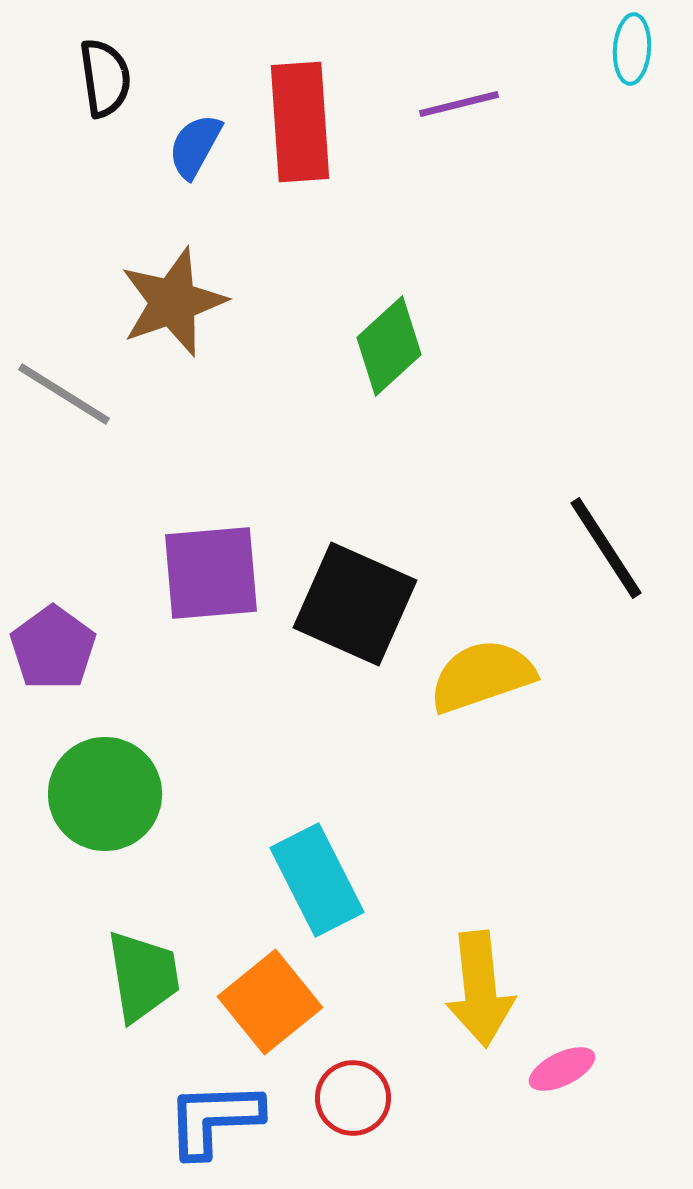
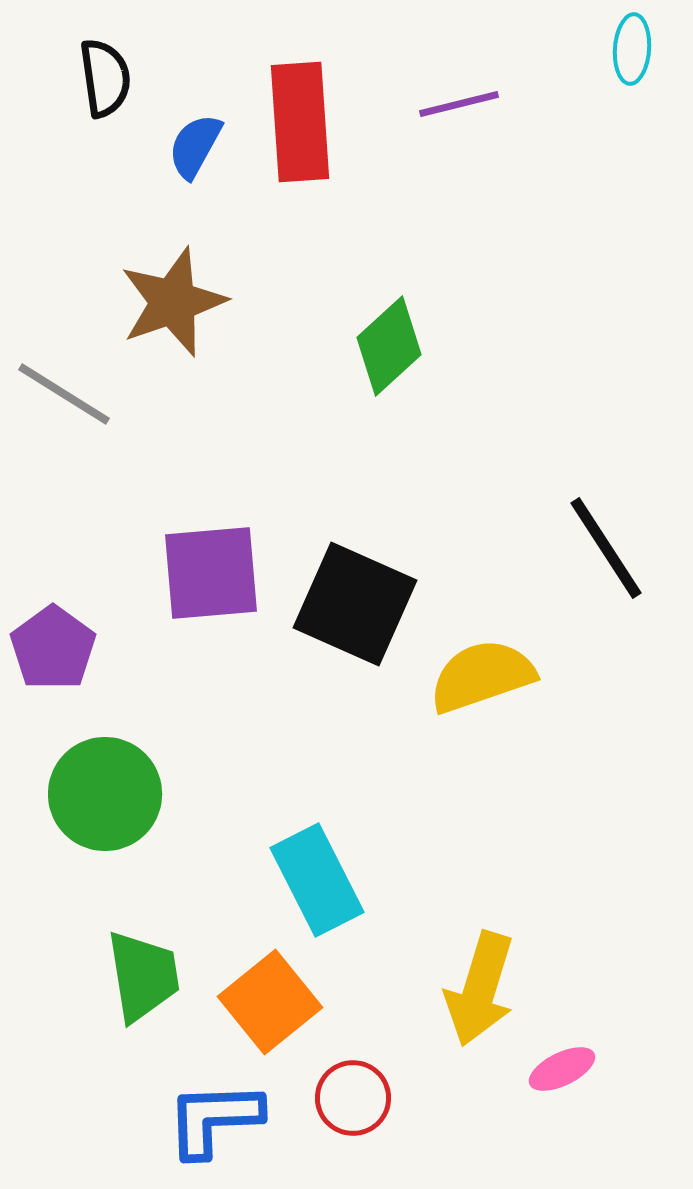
yellow arrow: rotated 23 degrees clockwise
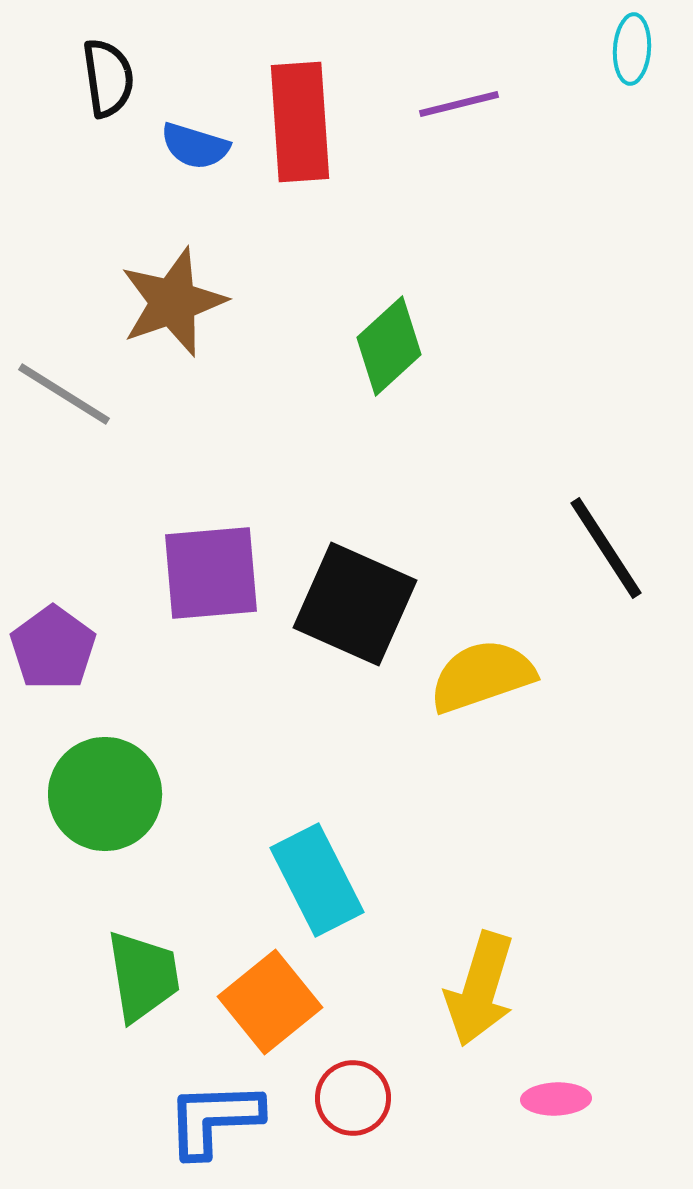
black semicircle: moved 3 px right
blue semicircle: rotated 102 degrees counterclockwise
pink ellipse: moved 6 px left, 30 px down; rotated 24 degrees clockwise
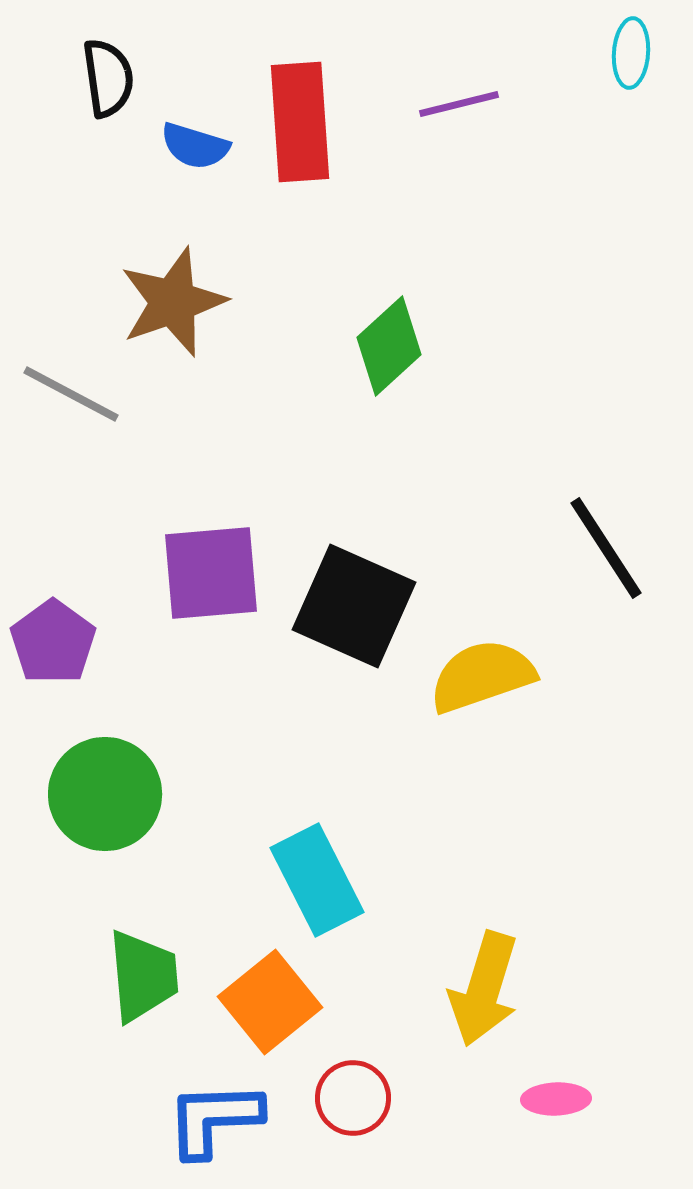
cyan ellipse: moved 1 px left, 4 px down
gray line: moved 7 px right; rotated 4 degrees counterclockwise
black square: moved 1 px left, 2 px down
purple pentagon: moved 6 px up
green trapezoid: rotated 4 degrees clockwise
yellow arrow: moved 4 px right
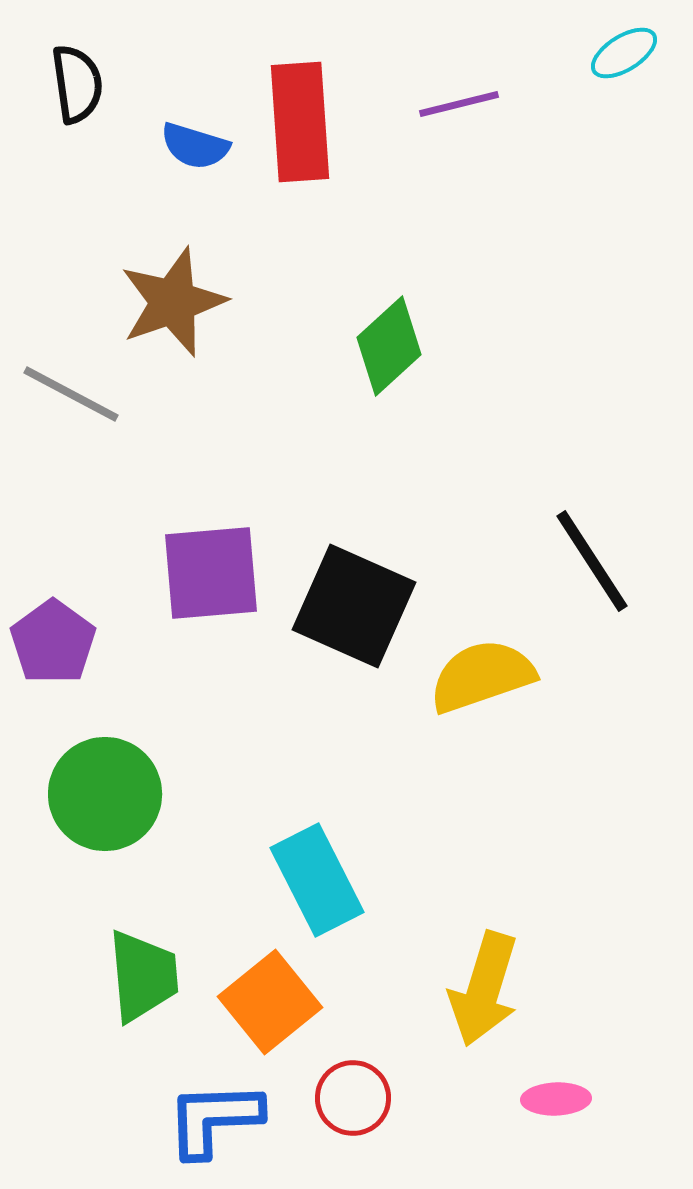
cyan ellipse: moved 7 px left; rotated 54 degrees clockwise
black semicircle: moved 31 px left, 6 px down
black line: moved 14 px left, 13 px down
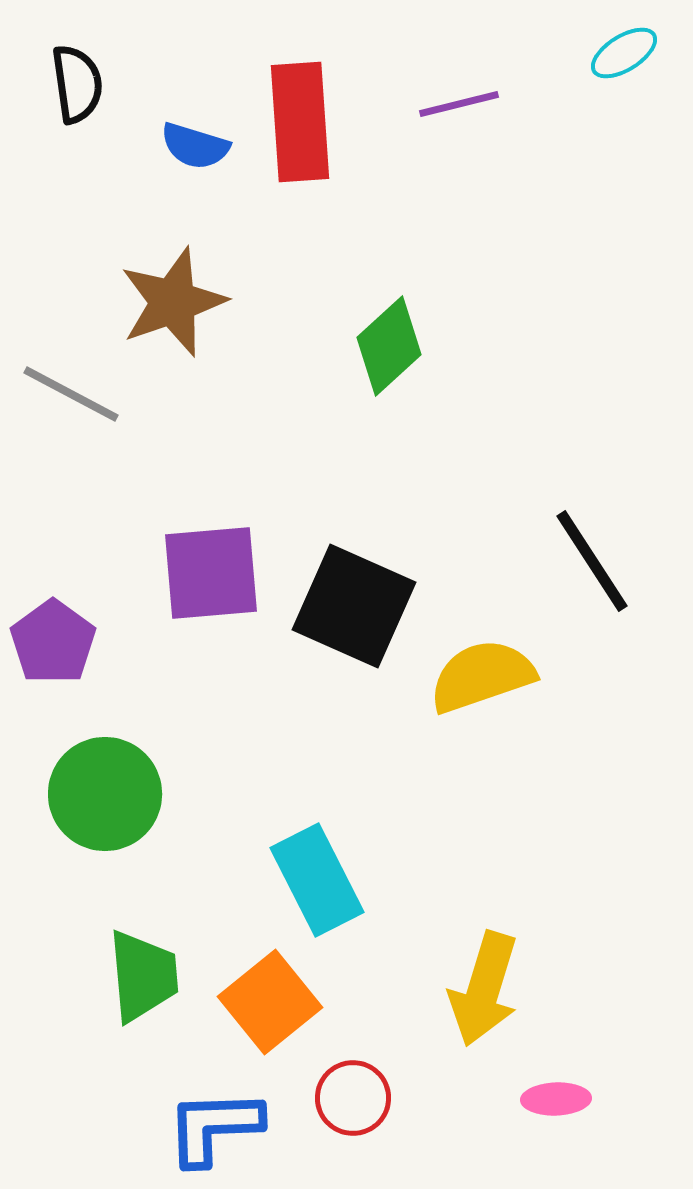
blue L-shape: moved 8 px down
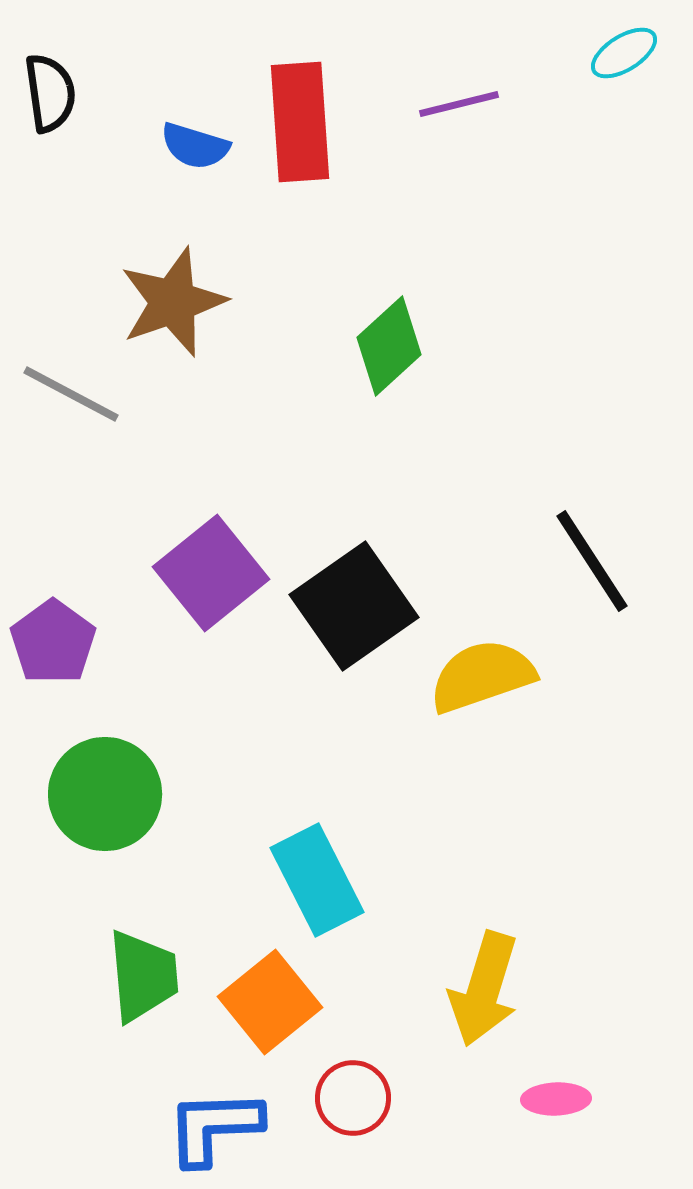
black semicircle: moved 27 px left, 9 px down
purple square: rotated 34 degrees counterclockwise
black square: rotated 31 degrees clockwise
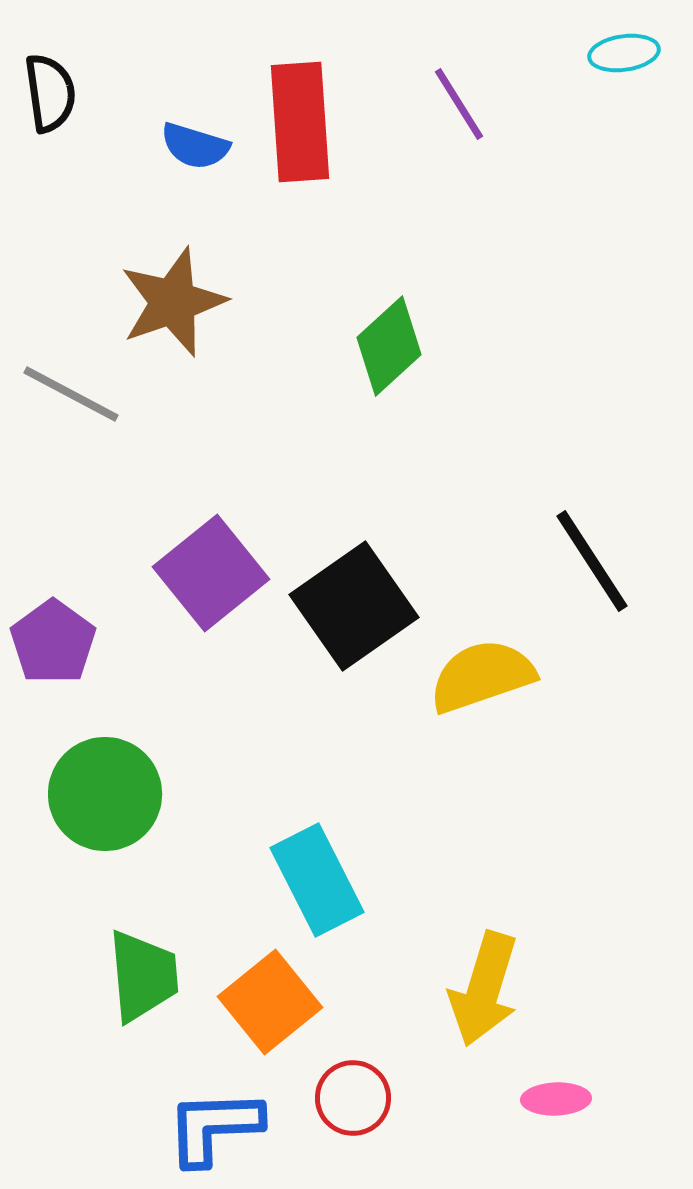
cyan ellipse: rotated 24 degrees clockwise
purple line: rotated 72 degrees clockwise
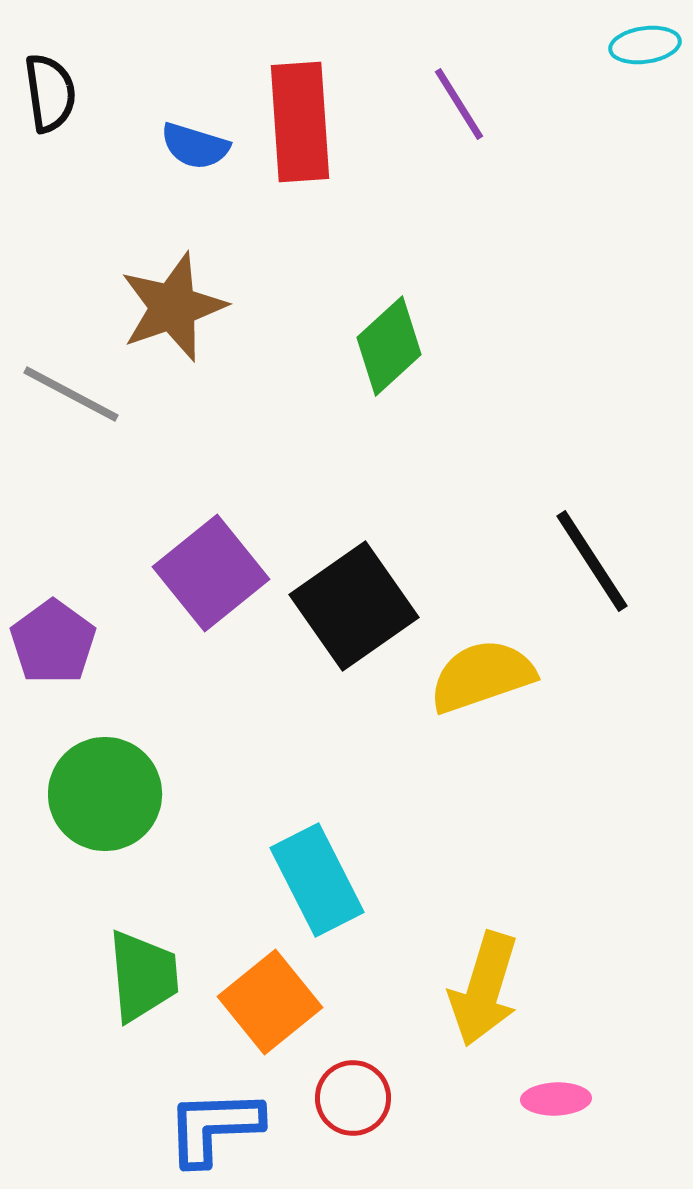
cyan ellipse: moved 21 px right, 8 px up
brown star: moved 5 px down
